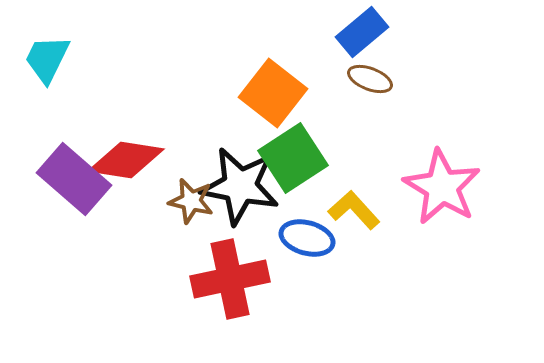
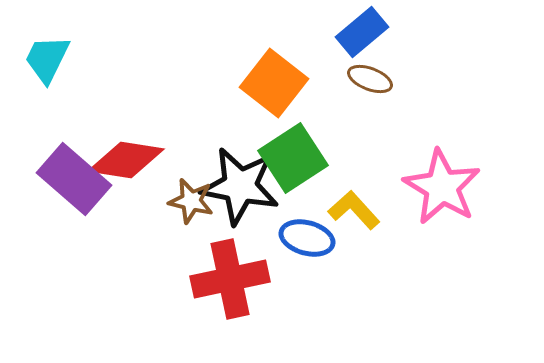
orange square: moved 1 px right, 10 px up
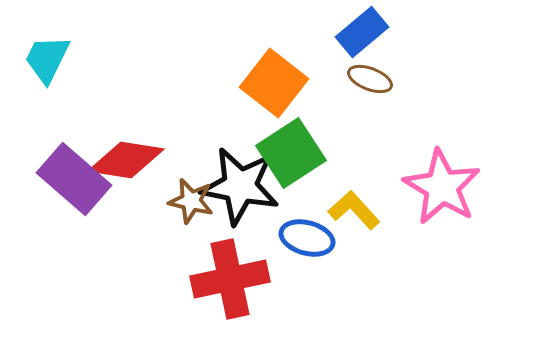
green square: moved 2 px left, 5 px up
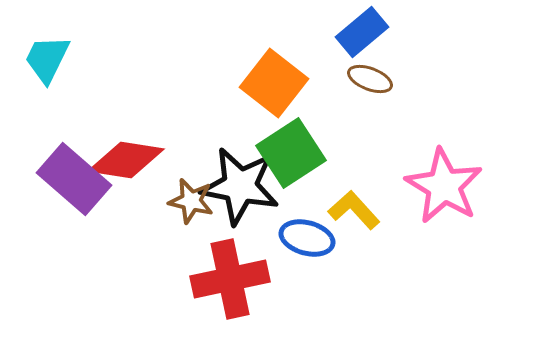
pink star: moved 2 px right, 1 px up
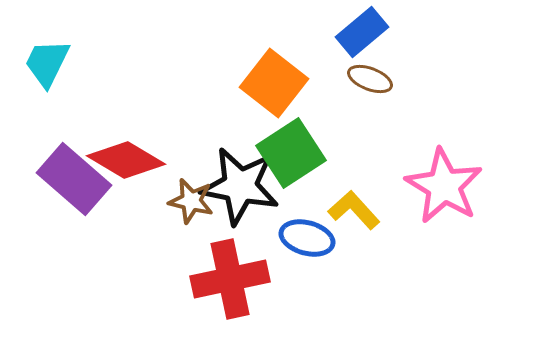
cyan trapezoid: moved 4 px down
red diamond: rotated 22 degrees clockwise
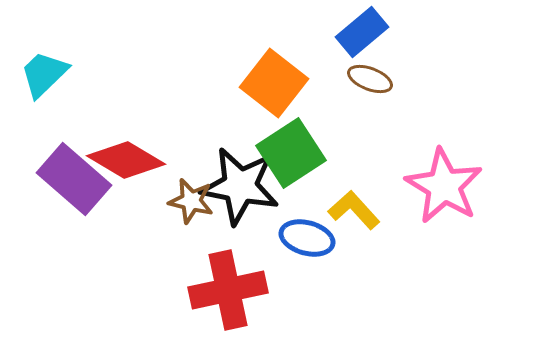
cyan trapezoid: moved 3 px left, 11 px down; rotated 20 degrees clockwise
red cross: moved 2 px left, 11 px down
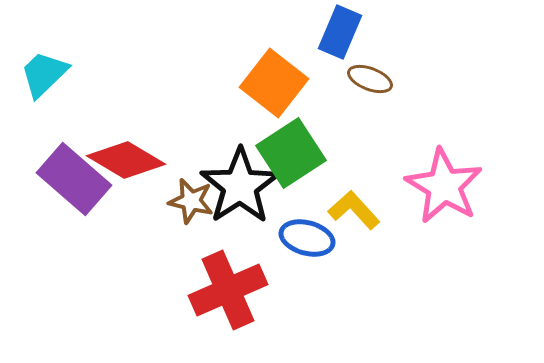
blue rectangle: moved 22 px left; rotated 27 degrees counterclockwise
black star: rotated 28 degrees clockwise
red cross: rotated 12 degrees counterclockwise
